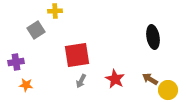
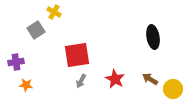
yellow cross: moved 1 px left, 1 px down; rotated 32 degrees clockwise
yellow circle: moved 5 px right, 1 px up
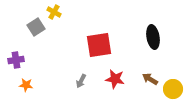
gray square: moved 3 px up
red square: moved 22 px right, 10 px up
purple cross: moved 2 px up
red star: rotated 18 degrees counterclockwise
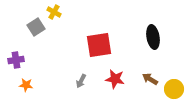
yellow circle: moved 1 px right
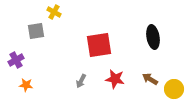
gray square: moved 4 px down; rotated 24 degrees clockwise
purple cross: rotated 21 degrees counterclockwise
